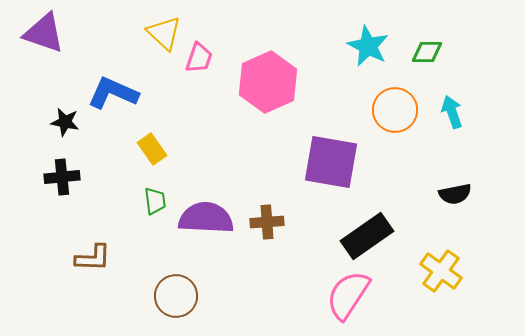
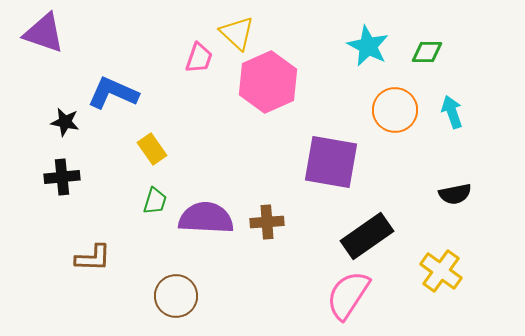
yellow triangle: moved 73 px right
green trapezoid: rotated 24 degrees clockwise
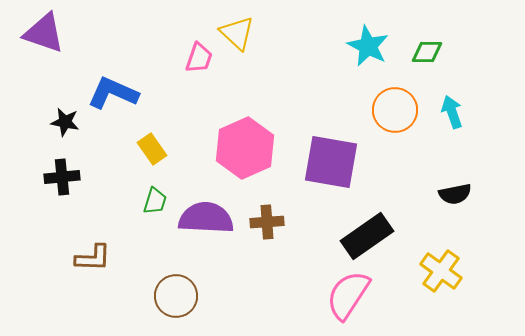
pink hexagon: moved 23 px left, 66 px down
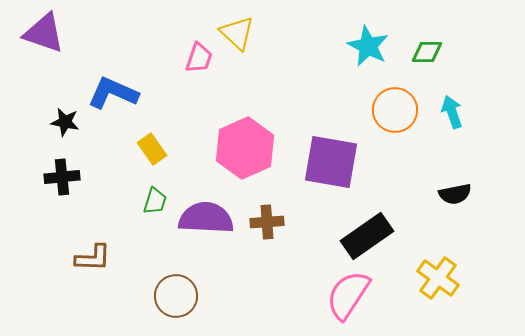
yellow cross: moved 3 px left, 7 px down
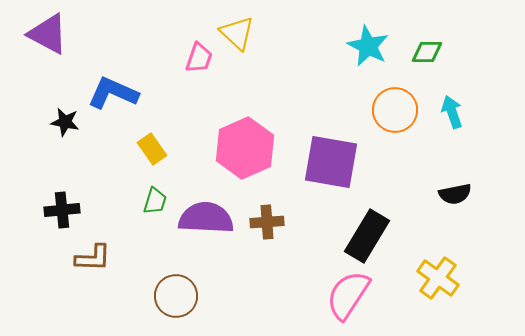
purple triangle: moved 4 px right, 1 px down; rotated 9 degrees clockwise
black cross: moved 33 px down
black rectangle: rotated 24 degrees counterclockwise
